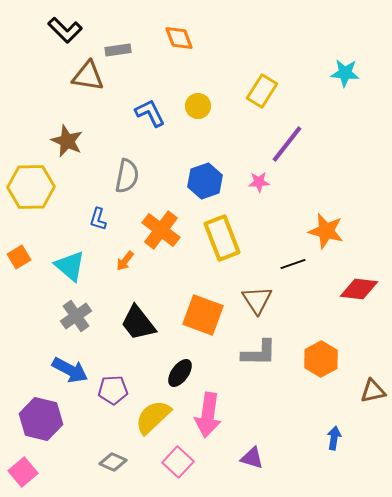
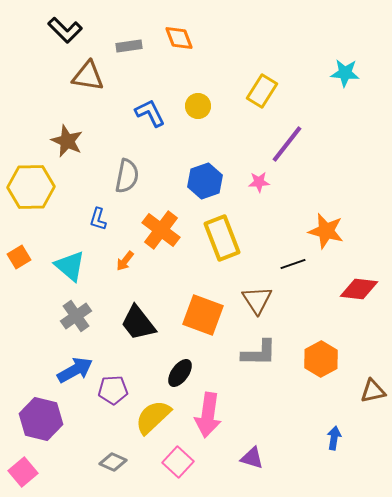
gray rectangle at (118, 50): moved 11 px right, 4 px up
blue arrow at (70, 370): moved 5 px right; rotated 57 degrees counterclockwise
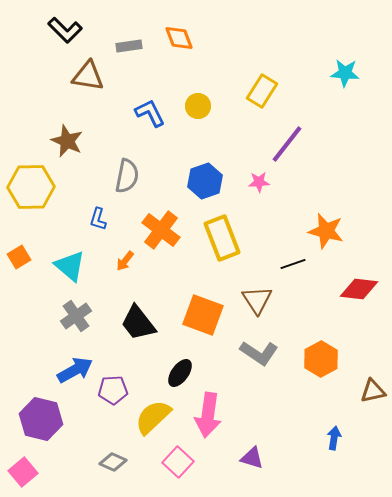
gray L-shape at (259, 353): rotated 33 degrees clockwise
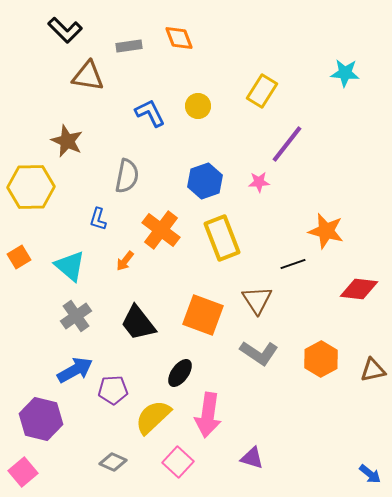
brown triangle at (373, 391): moved 21 px up
blue arrow at (334, 438): moved 36 px right, 36 px down; rotated 120 degrees clockwise
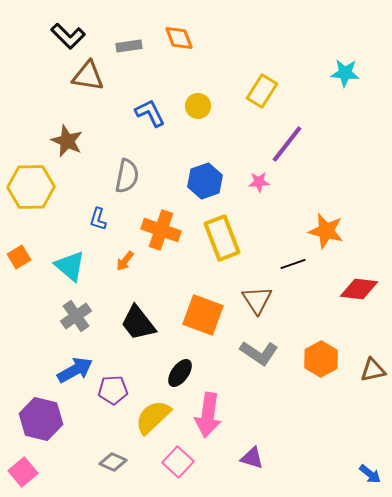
black L-shape at (65, 30): moved 3 px right, 6 px down
orange cross at (161, 230): rotated 18 degrees counterclockwise
